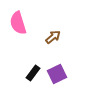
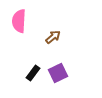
pink semicircle: moved 1 px right, 2 px up; rotated 20 degrees clockwise
purple square: moved 1 px right, 1 px up
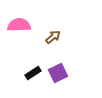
pink semicircle: moved 4 px down; rotated 85 degrees clockwise
black rectangle: rotated 21 degrees clockwise
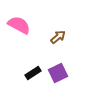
pink semicircle: rotated 30 degrees clockwise
brown arrow: moved 5 px right
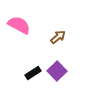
purple square: moved 1 px left, 2 px up; rotated 18 degrees counterclockwise
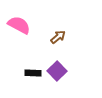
black rectangle: rotated 35 degrees clockwise
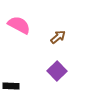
black rectangle: moved 22 px left, 13 px down
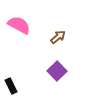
black rectangle: rotated 63 degrees clockwise
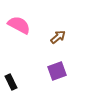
purple square: rotated 24 degrees clockwise
black rectangle: moved 4 px up
